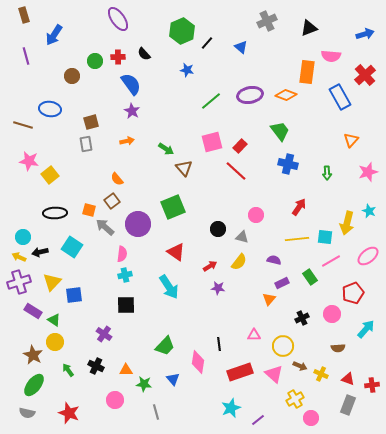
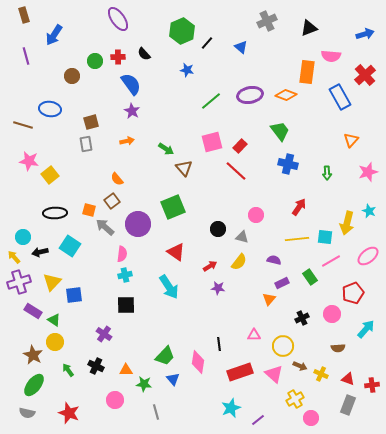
cyan square at (72, 247): moved 2 px left, 1 px up
yellow arrow at (19, 257): moved 5 px left; rotated 24 degrees clockwise
green trapezoid at (165, 346): moved 10 px down
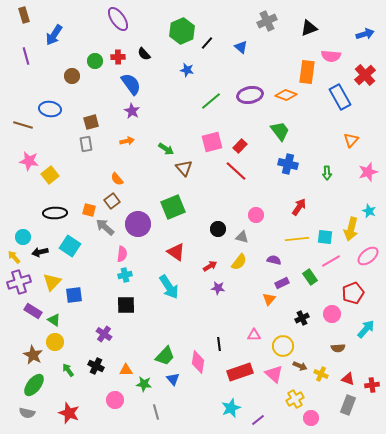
yellow arrow at (347, 223): moved 4 px right, 6 px down
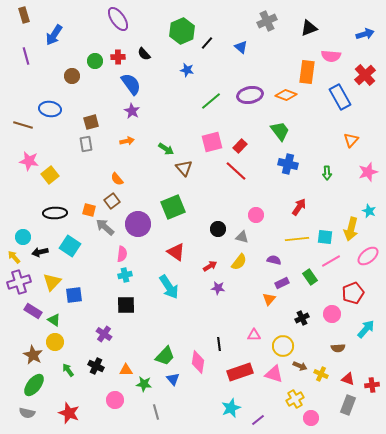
pink triangle at (274, 374): rotated 24 degrees counterclockwise
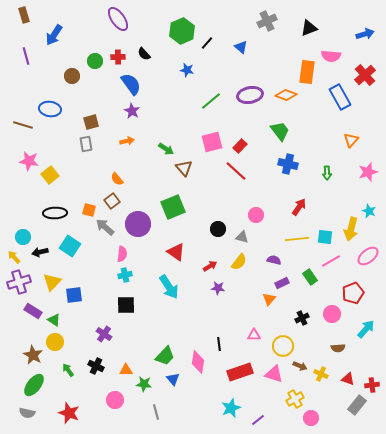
gray rectangle at (348, 405): moved 9 px right; rotated 18 degrees clockwise
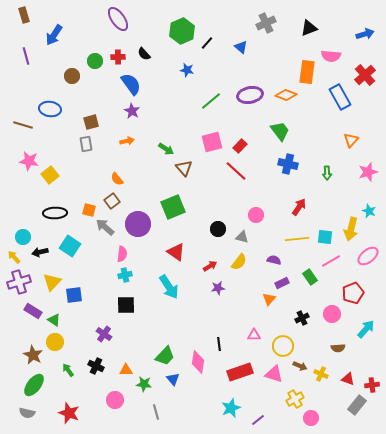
gray cross at (267, 21): moved 1 px left, 2 px down
purple star at (218, 288): rotated 16 degrees counterclockwise
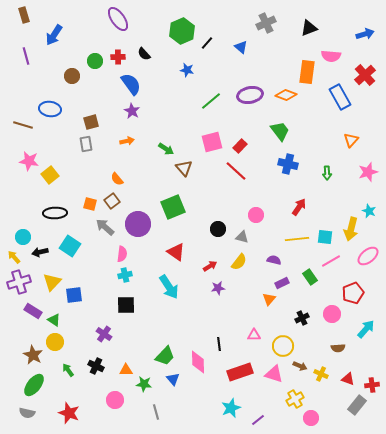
orange square at (89, 210): moved 1 px right, 6 px up
pink diamond at (198, 362): rotated 10 degrees counterclockwise
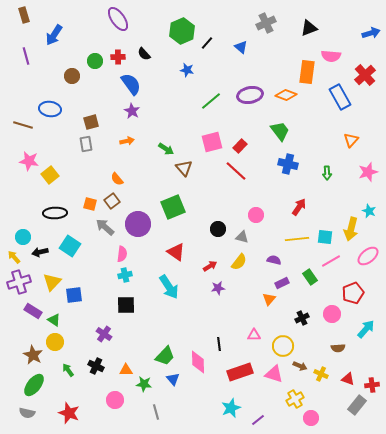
blue arrow at (365, 34): moved 6 px right, 1 px up
